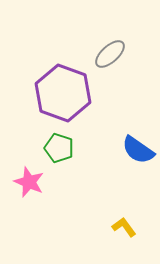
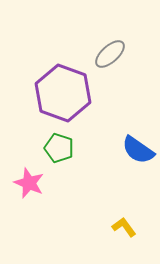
pink star: moved 1 px down
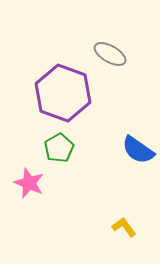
gray ellipse: rotated 72 degrees clockwise
green pentagon: rotated 24 degrees clockwise
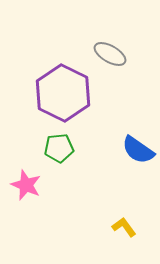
purple hexagon: rotated 6 degrees clockwise
green pentagon: rotated 24 degrees clockwise
pink star: moved 3 px left, 2 px down
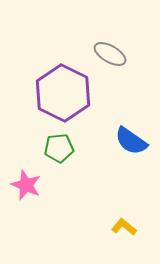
blue semicircle: moved 7 px left, 9 px up
yellow L-shape: rotated 15 degrees counterclockwise
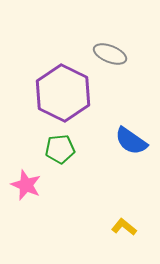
gray ellipse: rotated 8 degrees counterclockwise
green pentagon: moved 1 px right, 1 px down
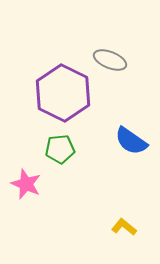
gray ellipse: moved 6 px down
pink star: moved 1 px up
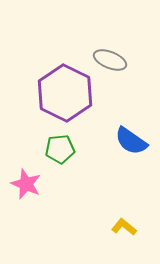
purple hexagon: moved 2 px right
